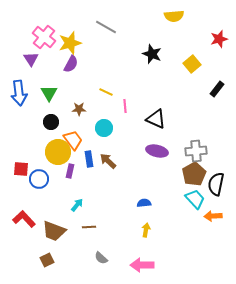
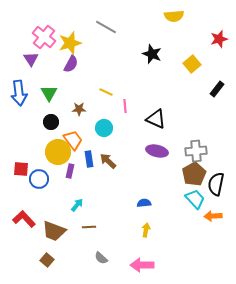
brown square: rotated 24 degrees counterclockwise
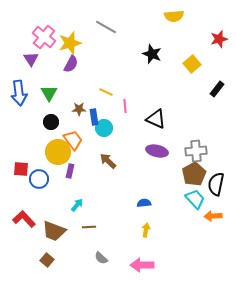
blue rectangle: moved 5 px right, 42 px up
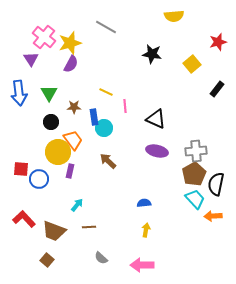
red star: moved 1 px left, 3 px down
black star: rotated 12 degrees counterclockwise
brown star: moved 5 px left, 2 px up
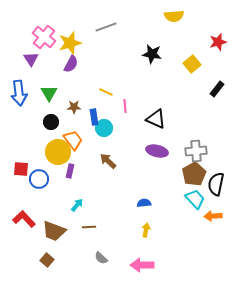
gray line: rotated 50 degrees counterclockwise
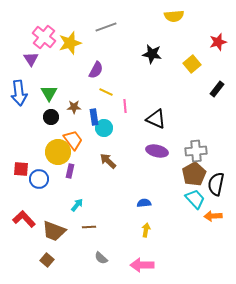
purple semicircle: moved 25 px right, 6 px down
black circle: moved 5 px up
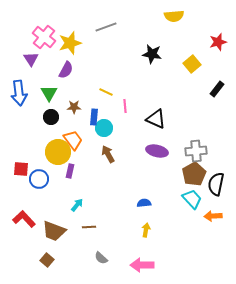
purple semicircle: moved 30 px left
blue rectangle: rotated 14 degrees clockwise
brown arrow: moved 7 px up; rotated 18 degrees clockwise
cyan trapezoid: moved 3 px left
